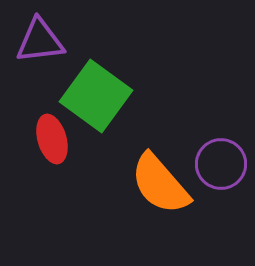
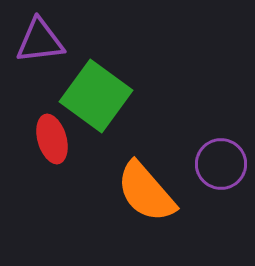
orange semicircle: moved 14 px left, 8 px down
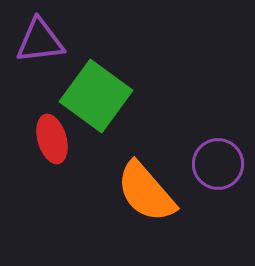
purple circle: moved 3 px left
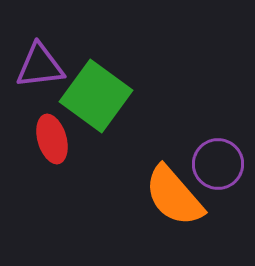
purple triangle: moved 25 px down
orange semicircle: moved 28 px right, 4 px down
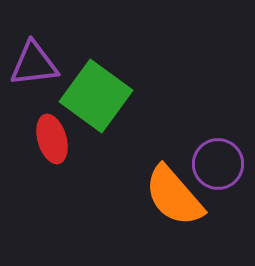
purple triangle: moved 6 px left, 2 px up
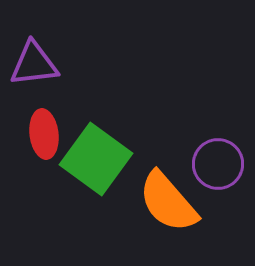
green square: moved 63 px down
red ellipse: moved 8 px left, 5 px up; rotated 9 degrees clockwise
orange semicircle: moved 6 px left, 6 px down
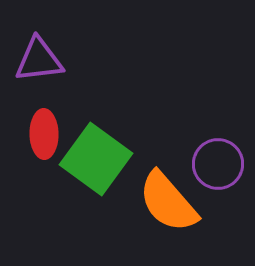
purple triangle: moved 5 px right, 4 px up
red ellipse: rotated 6 degrees clockwise
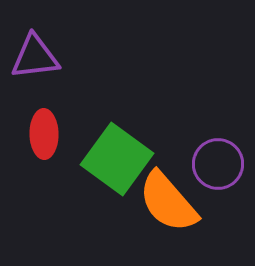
purple triangle: moved 4 px left, 3 px up
green square: moved 21 px right
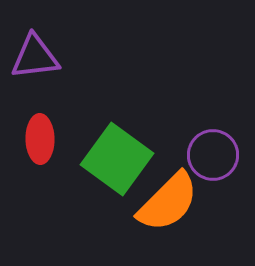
red ellipse: moved 4 px left, 5 px down
purple circle: moved 5 px left, 9 px up
orange semicircle: rotated 94 degrees counterclockwise
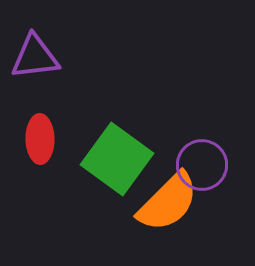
purple circle: moved 11 px left, 10 px down
